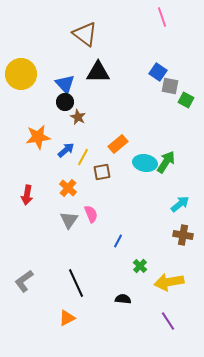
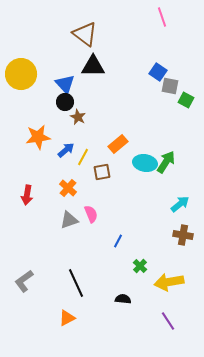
black triangle: moved 5 px left, 6 px up
gray triangle: rotated 36 degrees clockwise
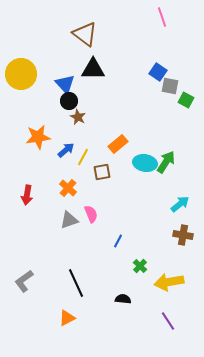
black triangle: moved 3 px down
black circle: moved 4 px right, 1 px up
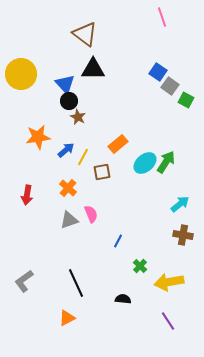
gray square: rotated 24 degrees clockwise
cyan ellipse: rotated 50 degrees counterclockwise
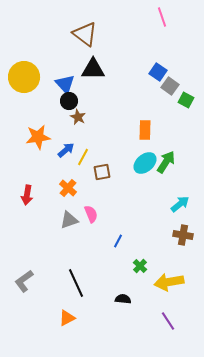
yellow circle: moved 3 px right, 3 px down
orange rectangle: moved 27 px right, 14 px up; rotated 48 degrees counterclockwise
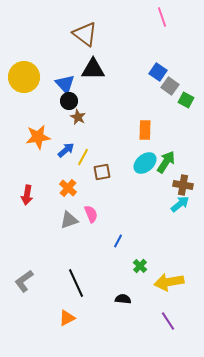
brown cross: moved 50 px up
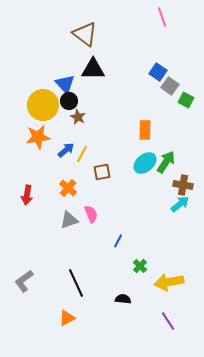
yellow circle: moved 19 px right, 28 px down
yellow line: moved 1 px left, 3 px up
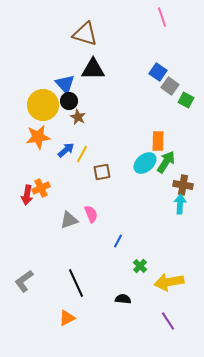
brown triangle: rotated 20 degrees counterclockwise
orange rectangle: moved 13 px right, 11 px down
orange cross: moved 27 px left; rotated 24 degrees clockwise
cyan arrow: rotated 48 degrees counterclockwise
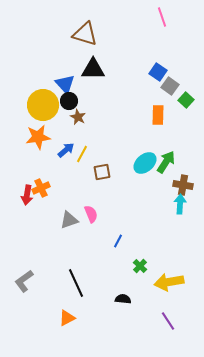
green square: rotated 14 degrees clockwise
orange rectangle: moved 26 px up
